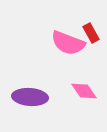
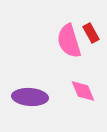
pink semicircle: moved 1 px right, 2 px up; rotated 52 degrees clockwise
pink diamond: moved 1 px left; rotated 12 degrees clockwise
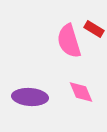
red rectangle: moved 3 px right, 4 px up; rotated 30 degrees counterclockwise
pink diamond: moved 2 px left, 1 px down
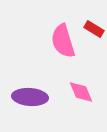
pink semicircle: moved 6 px left
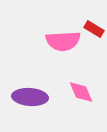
pink semicircle: rotated 76 degrees counterclockwise
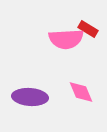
red rectangle: moved 6 px left
pink semicircle: moved 3 px right, 2 px up
